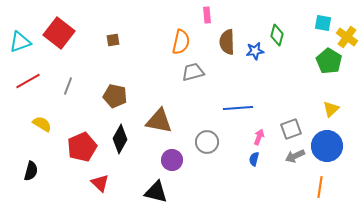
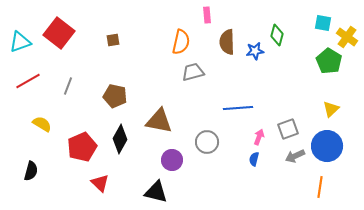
gray square: moved 3 px left
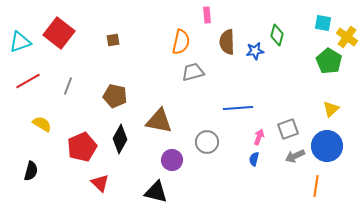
orange line: moved 4 px left, 1 px up
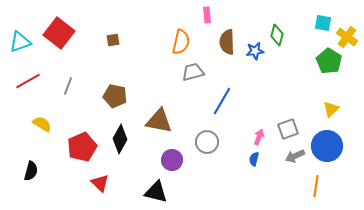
blue line: moved 16 px left, 7 px up; rotated 56 degrees counterclockwise
